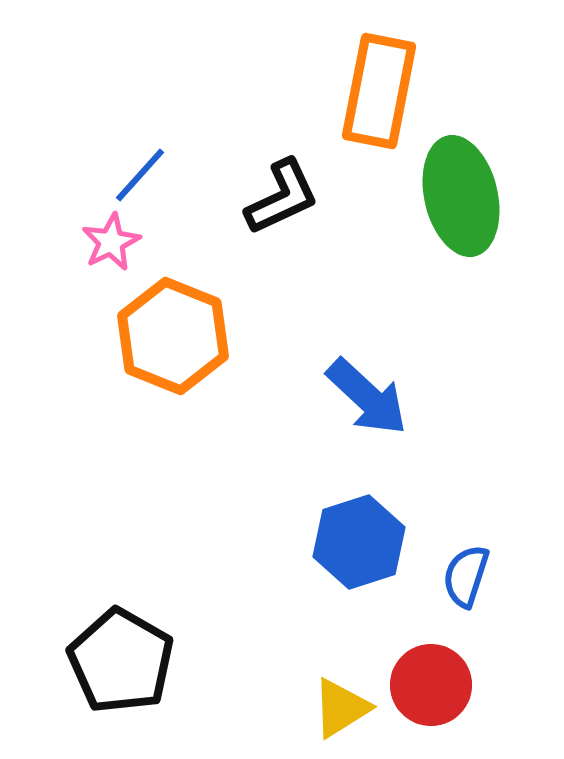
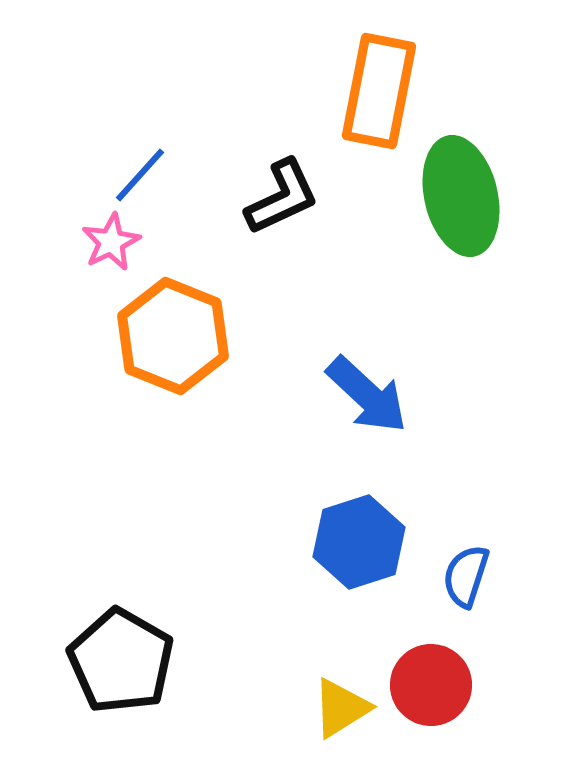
blue arrow: moved 2 px up
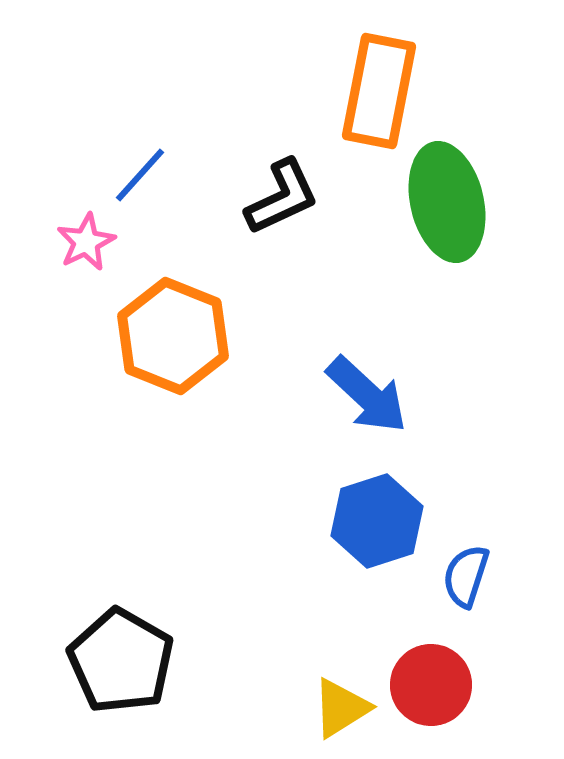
green ellipse: moved 14 px left, 6 px down
pink star: moved 25 px left
blue hexagon: moved 18 px right, 21 px up
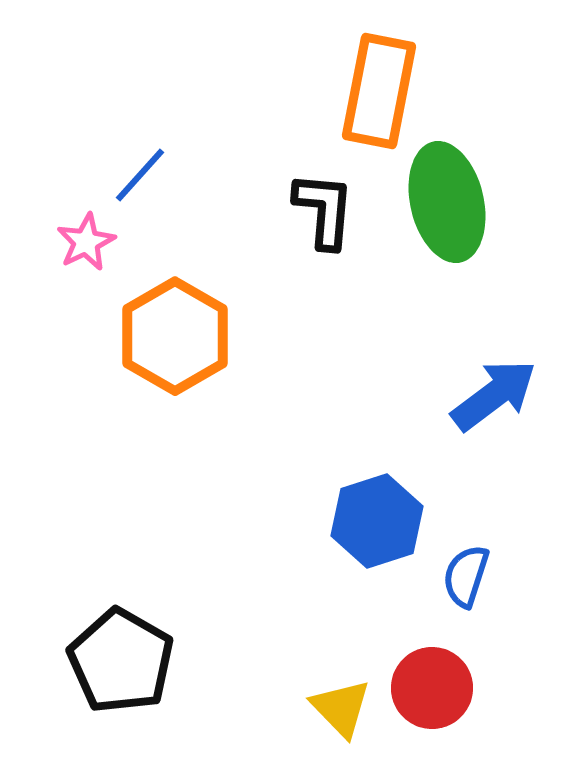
black L-shape: moved 42 px right, 13 px down; rotated 60 degrees counterclockwise
orange hexagon: moved 2 px right; rotated 8 degrees clockwise
blue arrow: moved 127 px right; rotated 80 degrees counterclockwise
red circle: moved 1 px right, 3 px down
yellow triangle: rotated 42 degrees counterclockwise
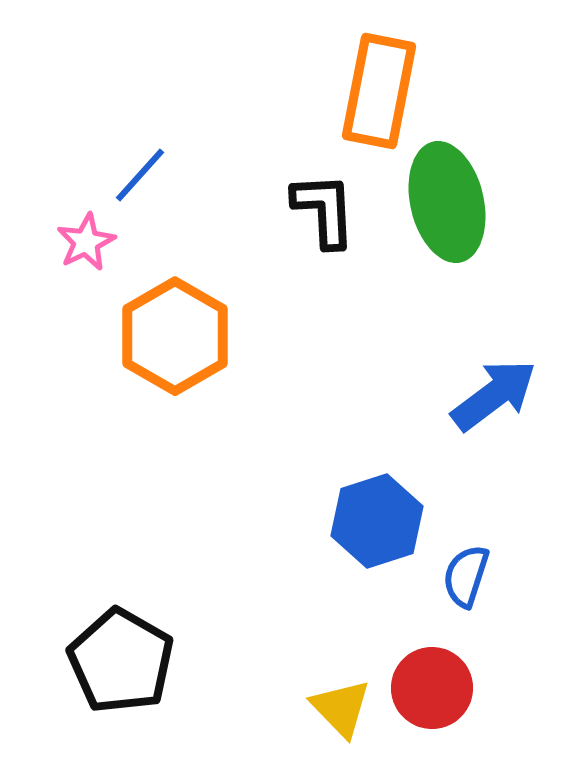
black L-shape: rotated 8 degrees counterclockwise
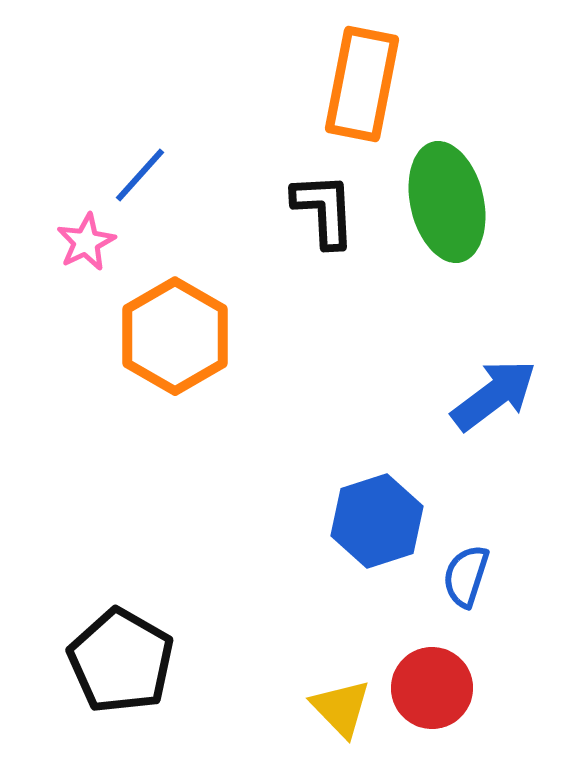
orange rectangle: moved 17 px left, 7 px up
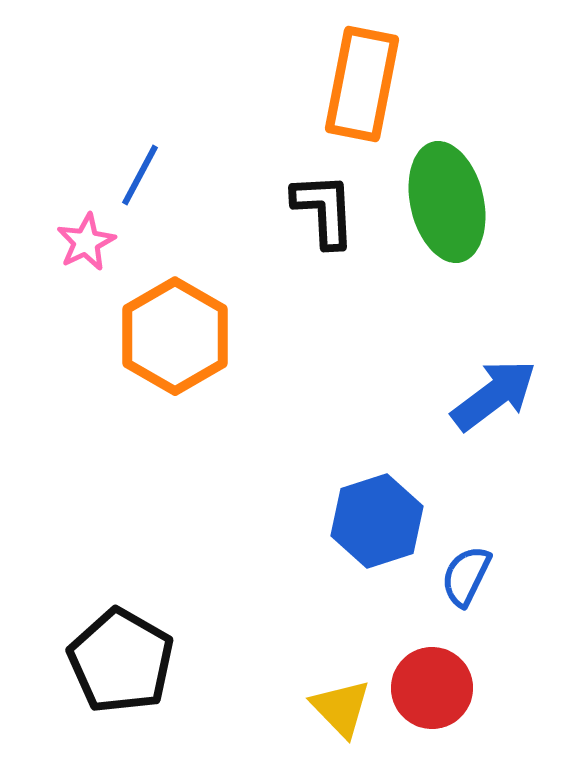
blue line: rotated 14 degrees counterclockwise
blue semicircle: rotated 8 degrees clockwise
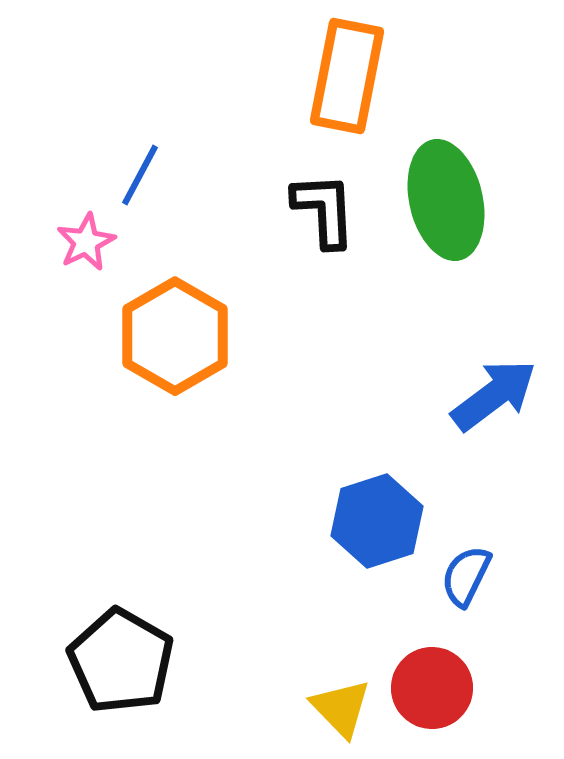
orange rectangle: moved 15 px left, 8 px up
green ellipse: moved 1 px left, 2 px up
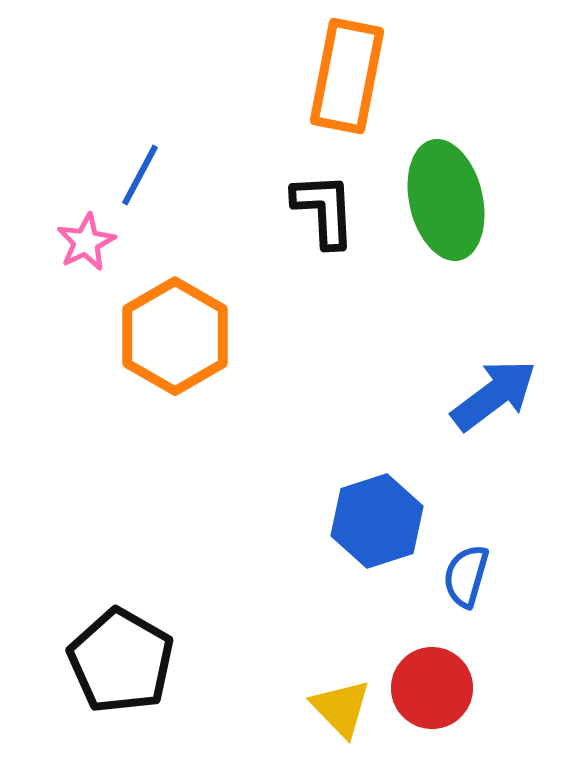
blue semicircle: rotated 10 degrees counterclockwise
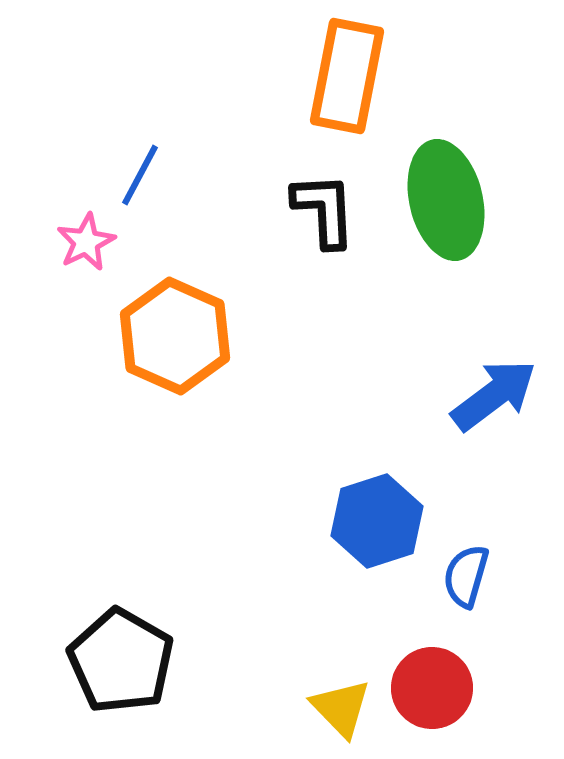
orange hexagon: rotated 6 degrees counterclockwise
